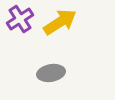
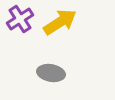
gray ellipse: rotated 20 degrees clockwise
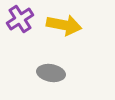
yellow arrow: moved 4 px right, 3 px down; rotated 44 degrees clockwise
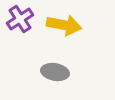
gray ellipse: moved 4 px right, 1 px up
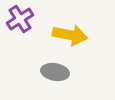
yellow arrow: moved 6 px right, 10 px down
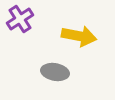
yellow arrow: moved 9 px right, 1 px down
